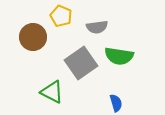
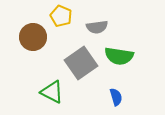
blue semicircle: moved 6 px up
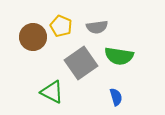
yellow pentagon: moved 10 px down
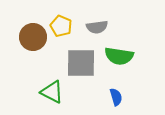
gray square: rotated 36 degrees clockwise
